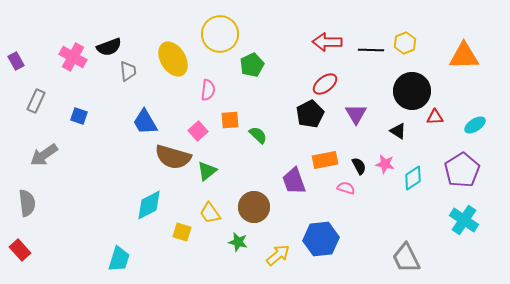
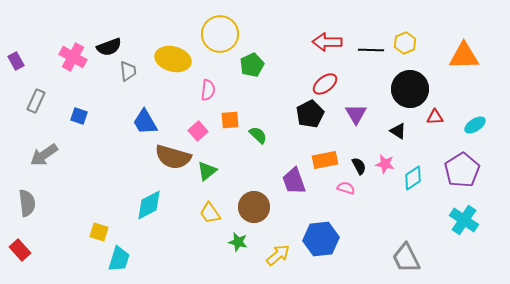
yellow ellipse at (173, 59): rotated 44 degrees counterclockwise
black circle at (412, 91): moved 2 px left, 2 px up
yellow square at (182, 232): moved 83 px left
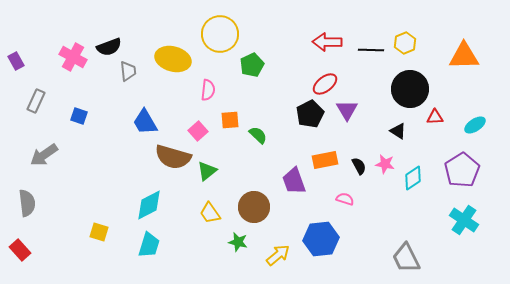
purple triangle at (356, 114): moved 9 px left, 4 px up
pink semicircle at (346, 188): moved 1 px left, 11 px down
cyan trapezoid at (119, 259): moved 30 px right, 14 px up
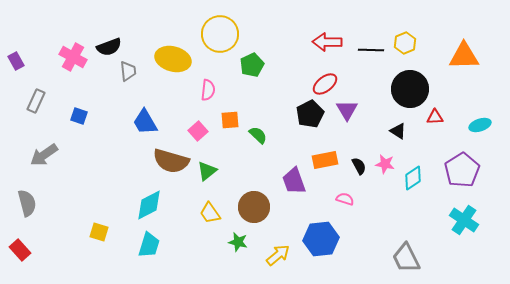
cyan ellipse at (475, 125): moved 5 px right; rotated 15 degrees clockwise
brown semicircle at (173, 157): moved 2 px left, 4 px down
gray semicircle at (27, 203): rotated 8 degrees counterclockwise
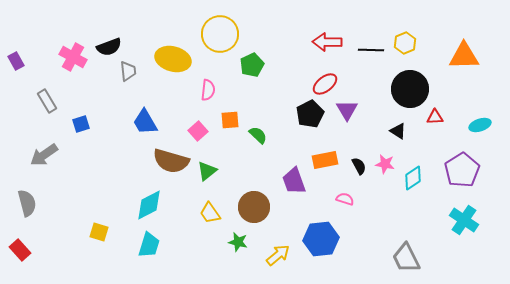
gray rectangle at (36, 101): moved 11 px right; rotated 55 degrees counterclockwise
blue square at (79, 116): moved 2 px right, 8 px down; rotated 36 degrees counterclockwise
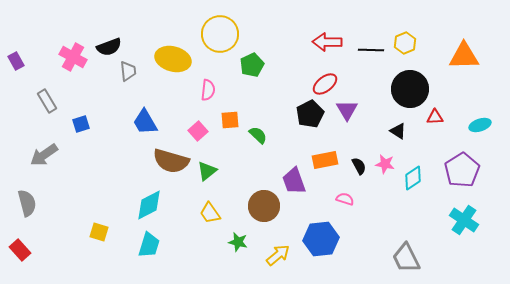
brown circle at (254, 207): moved 10 px right, 1 px up
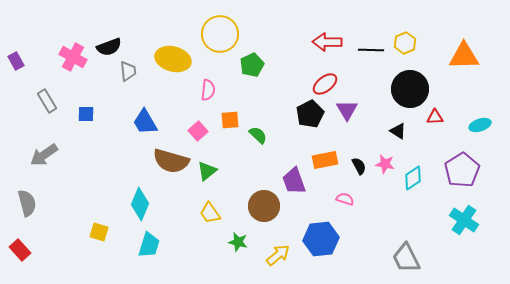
blue square at (81, 124): moved 5 px right, 10 px up; rotated 18 degrees clockwise
cyan diamond at (149, 205): moved 9 px left, 1 px up; rotated 40 degrees counterclockwise
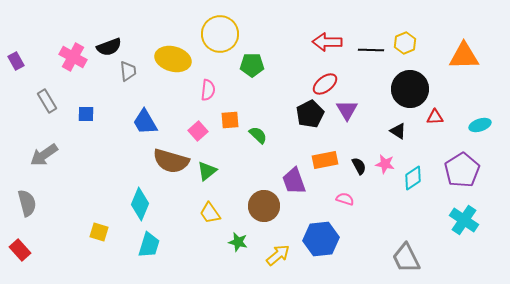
green pentagon at (252, 65): rotated 25 degrees clockwise
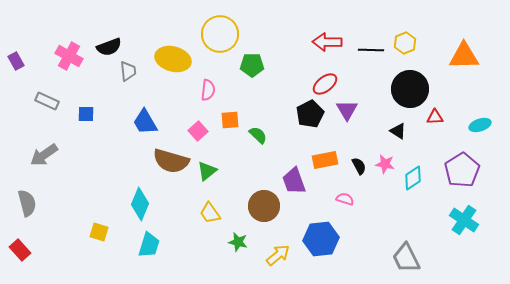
pink cross at (73, 57): moved 4 px left, 1 px up
gray rectangle at (47, 101): rotated 35 degrees counterclockwise
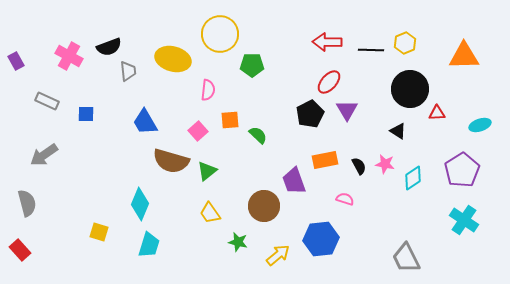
red ellipse at (325, 84): moved 4 px right, 2 px up; rotated 10 degrees counterclockwise
red triangle at (435, 117): moved 2 px right, 4 px up
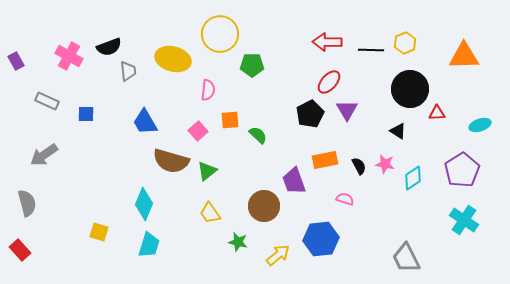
cyan diamond at (140, 204): moved 4 px right
